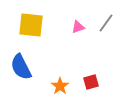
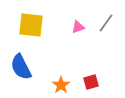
orange star: moved 1 px right, 1 px up
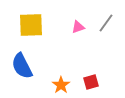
yellow square: rotated 8 degrees counterclockwise
blue semicircle: moved 1 px right, 1 px up
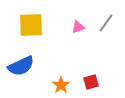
blue semicircle: moved 1 px left; rotated 88 degrees counterclockwise
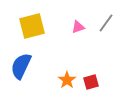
yellow square: moved 1 px right, 1 px down; rotated 12 degrees counterclockwise
blue semicircle: rotated 140 degrees clockwise
orange star: moved 6 px right, 5 px up
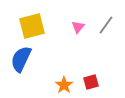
gray line: moved 2 px down
pink triangle: rotated 32 degrees counterclockwise
blue semicircle: moved 7 px up
orange star: moved 3 px left, 5 px down
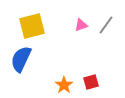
pink triangle: moved 3 px right, 2 px up; rotated 32 degrees clockwise
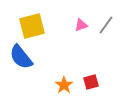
blue semicircle: moved 2 px up; rotated 64 degrees counterclockwise
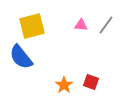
pink triangle: rotated 24 degrees clockwise
red square: rotated 35 degrees clockwise
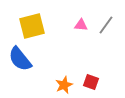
blue semicircle: moved 1 px left, 2 px down
orange star: rotated 12 degrees clockwise
